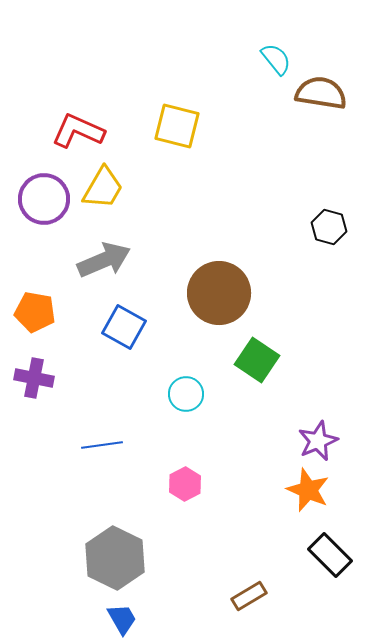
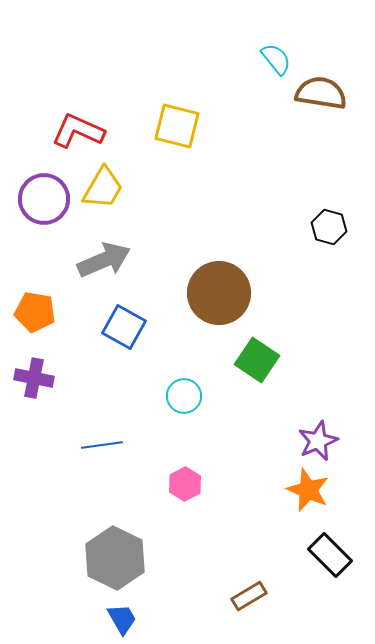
cyan circle: moved 2 px left, 2 px down
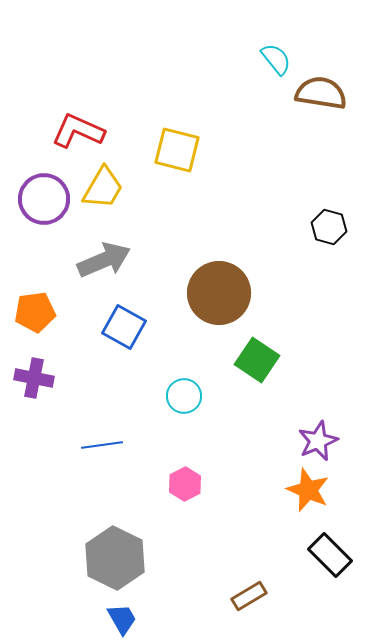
yellow square: moved 24 px down
orange pentagon: rotated 18 degrees counterclockwise
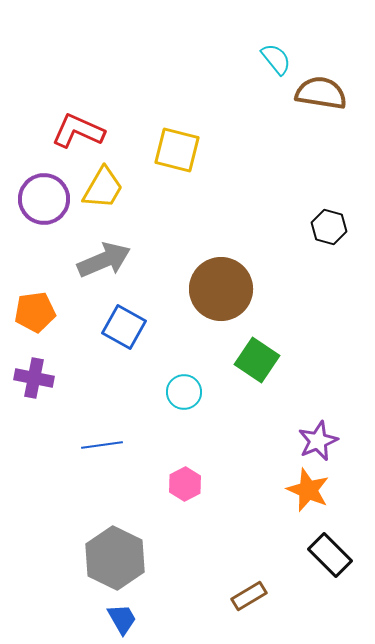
brown circle: moved 2 px right, 4 px up
cyan circle: moved 4 px up
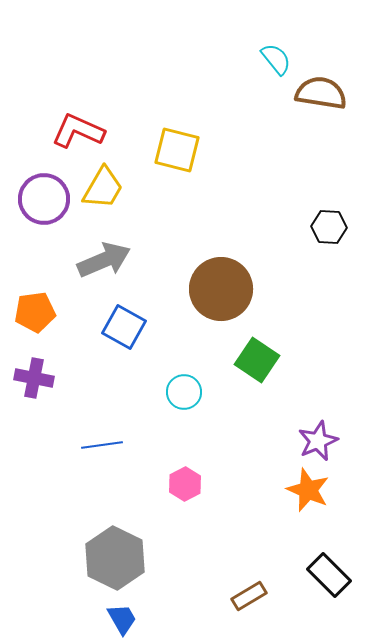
black hexagon: rotated 12 degrees counterclockwise
black rectangle: moved 1 px left, 20 px down
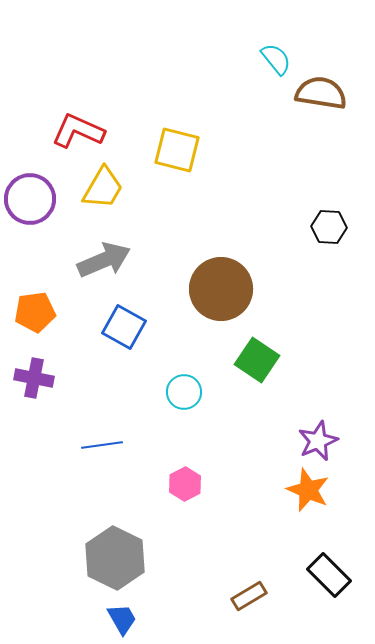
purple circle: moved 14 px left
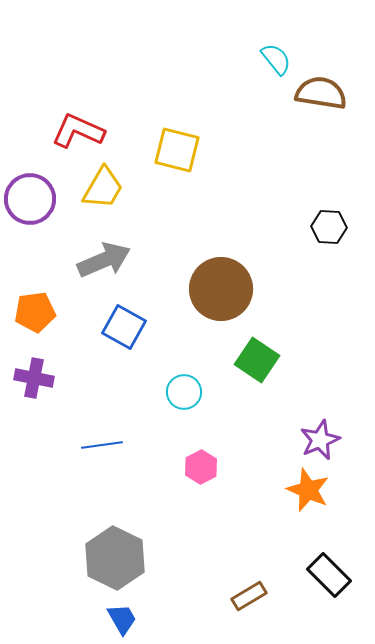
purple star: moved 2 px right, 1 px up
pink hexagon: moved 16 px right, 17 px up
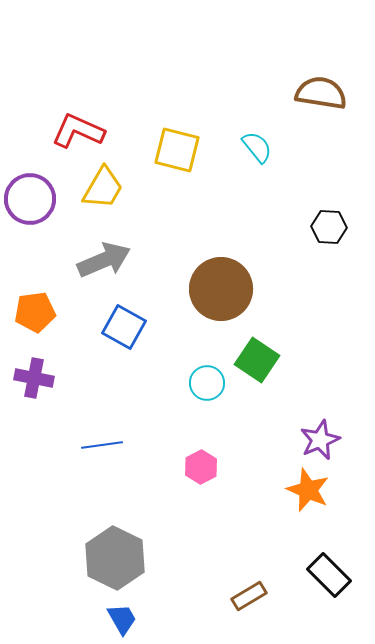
cyan semicircle: moved 19 px left, 88 px down
cyan circle: moved 23 px right, 9 px up
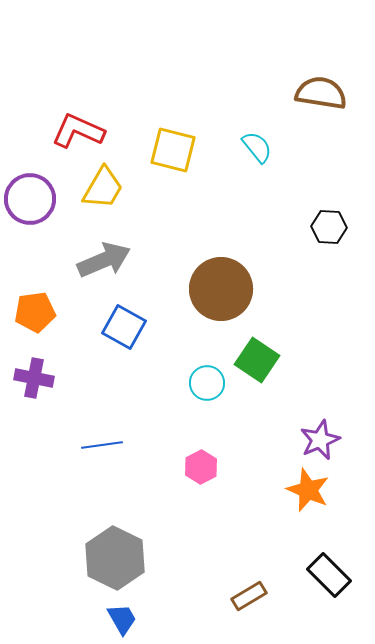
yellow square: moved 4 px left
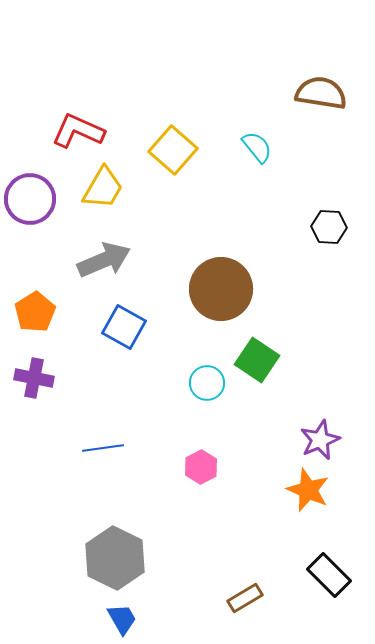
yellow square: rotated 27 degrees clockwise
orange pentagon: rotated 24 degrees counterclockwise
blue line: moved 1 px right, 3 px down
brown rectangle: moved 4 px left, 2 px down
